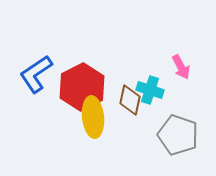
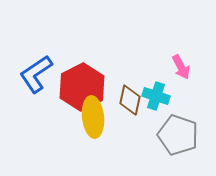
cyan cross: moved 6 px right, 6 px down
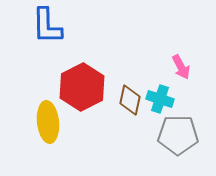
blue L-shape: moved 11 px right, 48 px up; rotated 57 degrees counterclockwise
cyan cross: moved 4 px right, 3 px down
yellow ellipse: moved 45 px left, 5 px down
gray pentagon: rotated 18 degrees counterclockwise
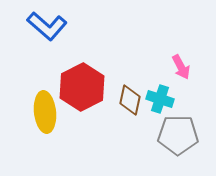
blue L-shape: rotated 48 degrees counterclockwise
yellow ellipse: moved 3 px left, 10 px up
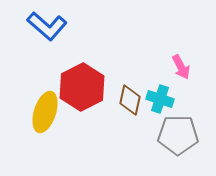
yellow ellipse: rotated 24 degrees clockwise
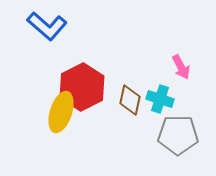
yellow ellipse: moved 16 px right
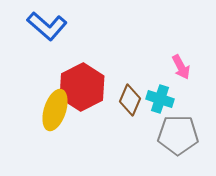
brown diamond: rotated 12 degrees clockwise
yellow ellipse: moved 6 px left, 2 px up
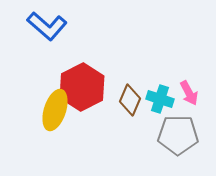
pink arrow: moved 8 px right, 26 px down
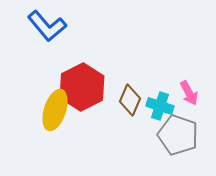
blue L-shape: rotated 9 degrees clockwise
cyan cross: moved 7 px down
gray pentagon: rotated 18 degrees clockwise
